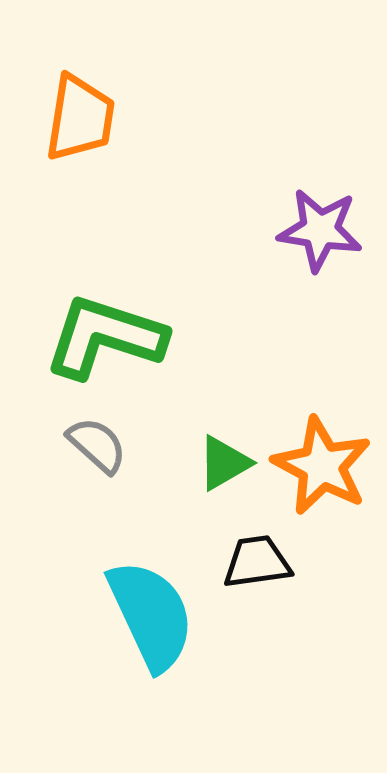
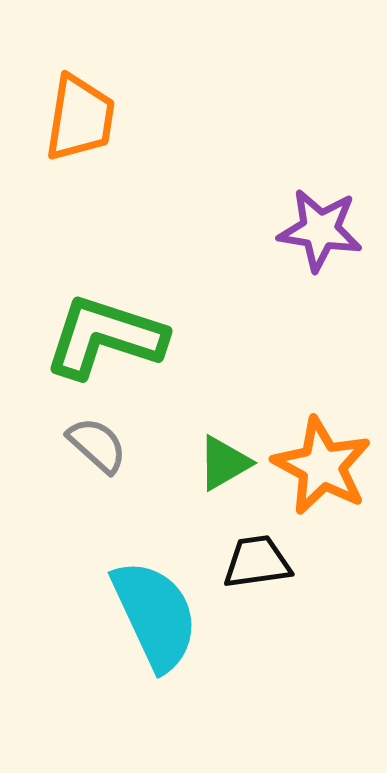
cyan semicircle: moved 4 px right
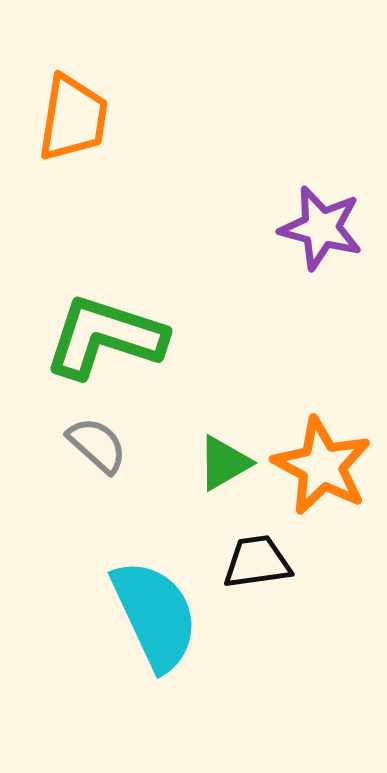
orange trapezoid: moved 7 px left
purple star: moved 1 px right, 2 px up; rotated 6 degrees clockwise
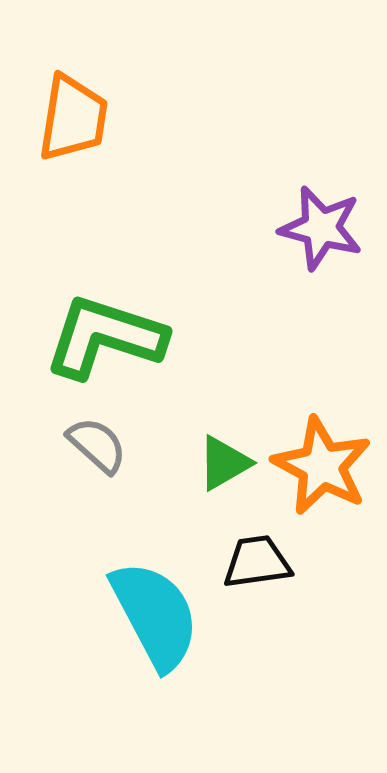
cyan semicircle: rotated 3 degrees counterclockwise
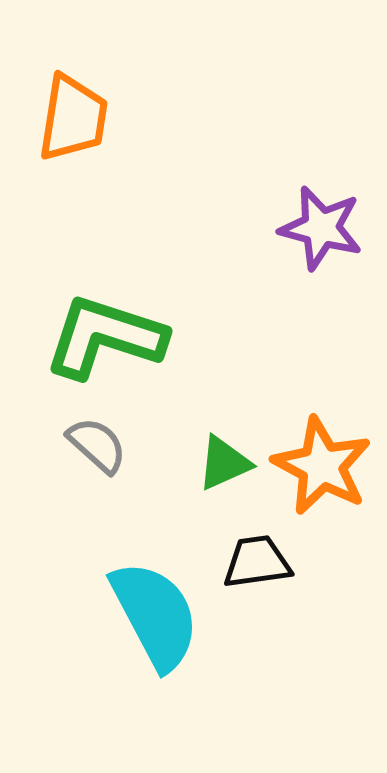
green triangle: rotated 6 degrees clockwise
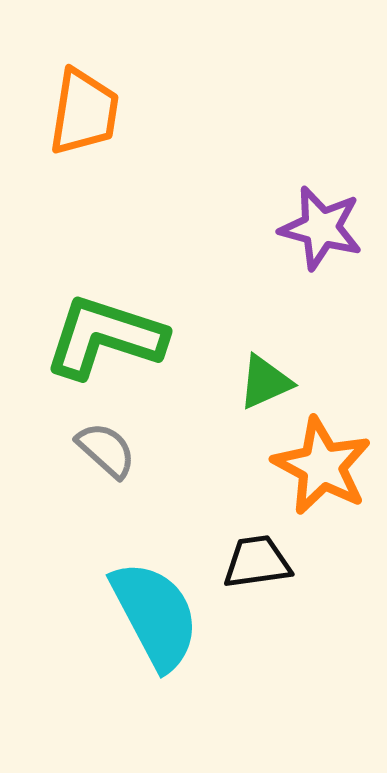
orange trapezoid: moved 11 px right, 6 px up
gray semicircle: moved 9 px right, 5 px down
green triangle: moved 41 px right, 81 px up
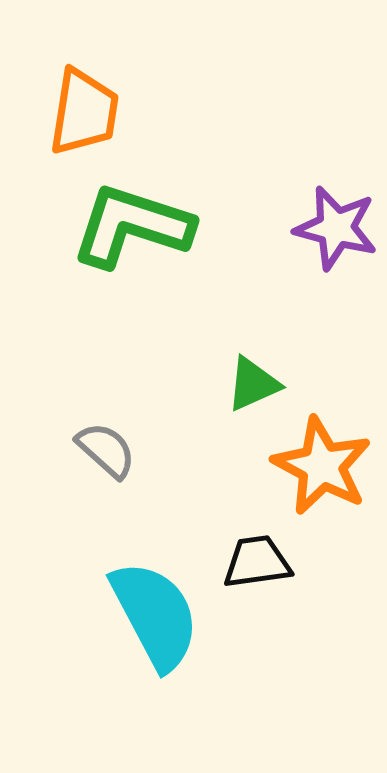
purple star: moved 15 px right
green L-shape: moved 27 px right, 111 px up
green triangle: moved 12 px left, 2 px down
